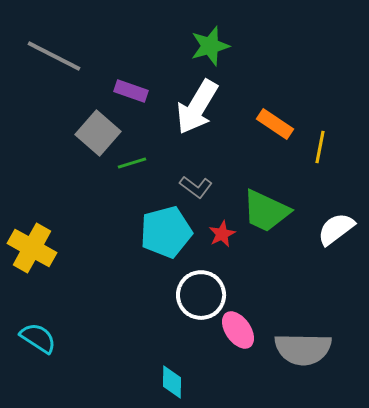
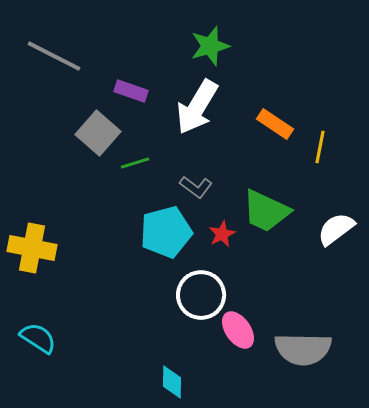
green line: moved 3 px right
yellow cross: rotated 18 degrees counterclockwise
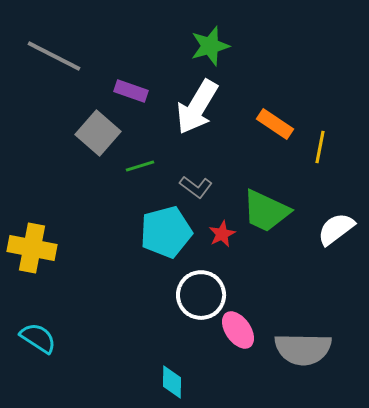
green line: moved 5 px right, 3 px down
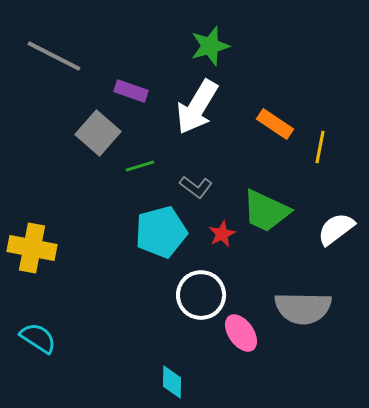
cyan pentagon: moved 5 px left
pink ellipse: moved 3 px right, 3 px down
gray semicircle: moved 41 px up
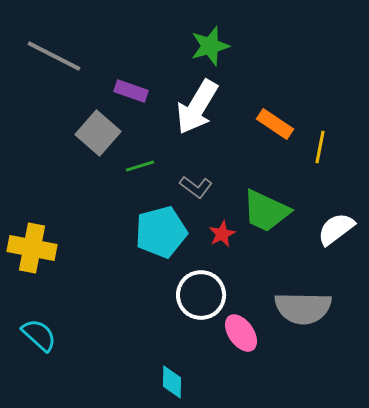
cyan semicircle: moved 1 px right, 3 px up; rotated 9 degrees clockwise
